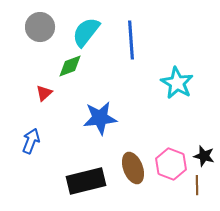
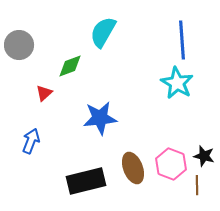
gray circle: moved 21 px left, 18 px down
cyan semicircle: moved 17 px right; rotated 8 degrees counterclockwise
blue line: moved 51 px right
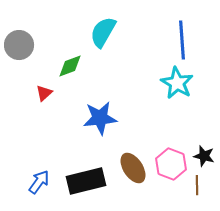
blue arrow: moved 8 px right, 41 px down; rotated 15 degrees clockwise
brown ellipse: rotated 12 degrees counterclockwise
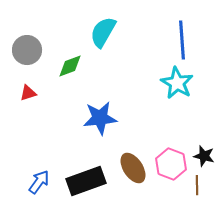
gray circle: moved 8 px right, 5 px down
red triangle: moved 16 px left; rotated 24 degrees clockwise
black rectangle: rotated 6 degrees counterclockwise
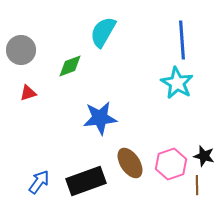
gray circle: moved 6 px left
pink hexagon: rotated 20 degrees clockwise
brown ellipse: moved 3 px left, 5 px up
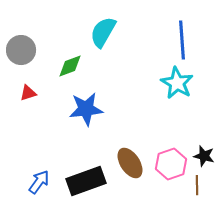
blue star: moved 14 px left, 9 px up
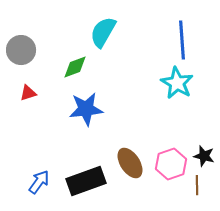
green diamond: moved 5 px right, 1 px down
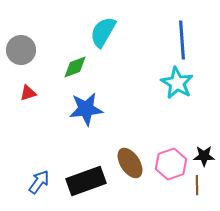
black star: rotated 15 degrees counterclockwise
